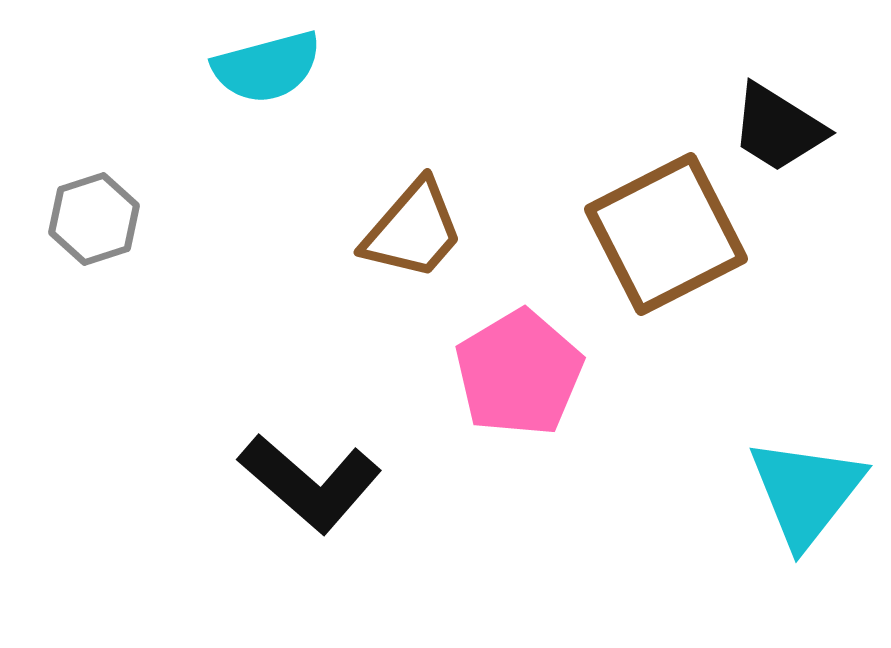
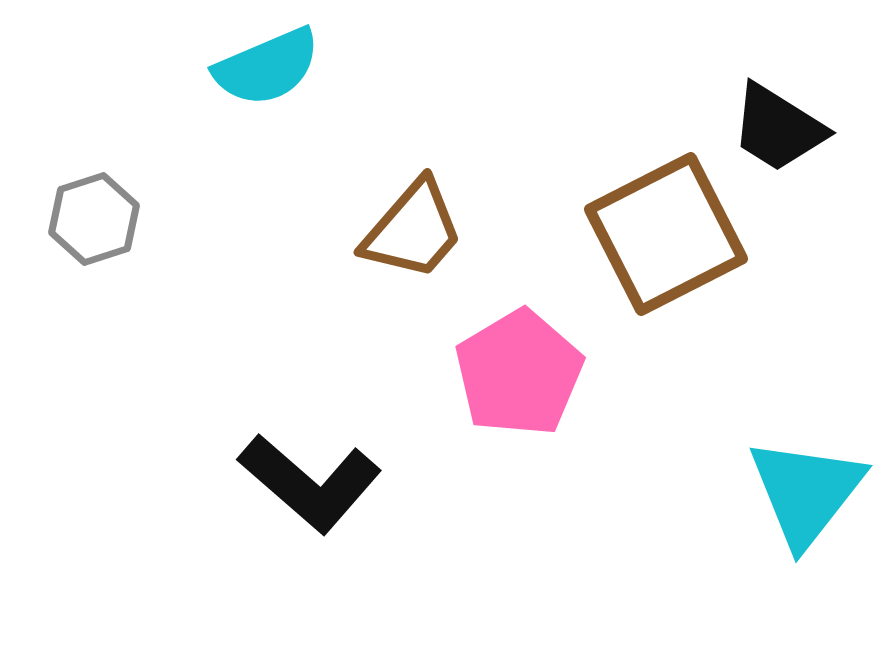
cyan semicircle: rotated 8 degrees counterclockwise
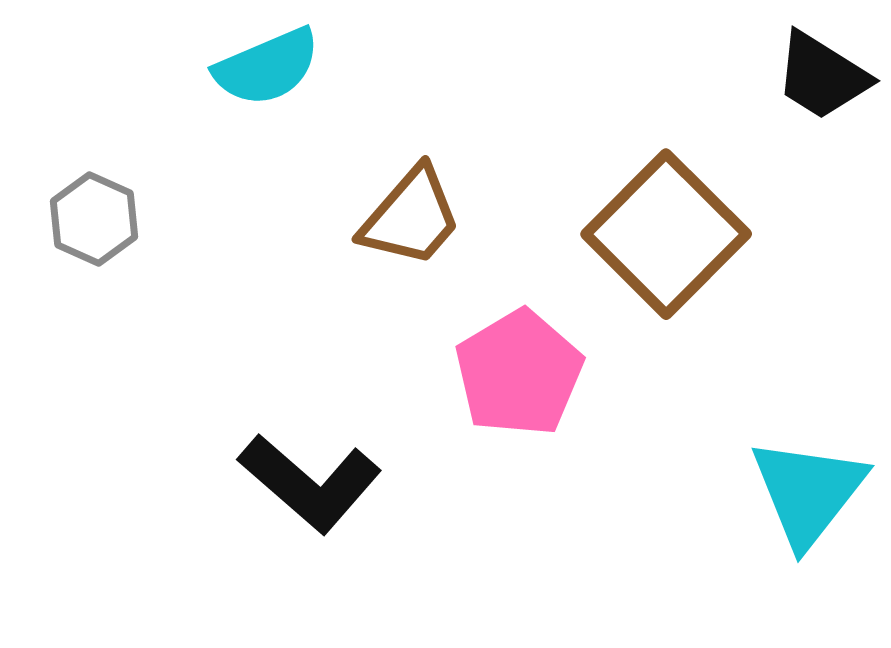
black trapezoid: moved 44 px right, 52 px up
gray hexagon: rotated 18 degrees counterclockwise
brown trapezoid: moved 2 px left, 13 px up
brown square: rotated 18 degrees counterclockwise
cyan triangle: moved 2 px right
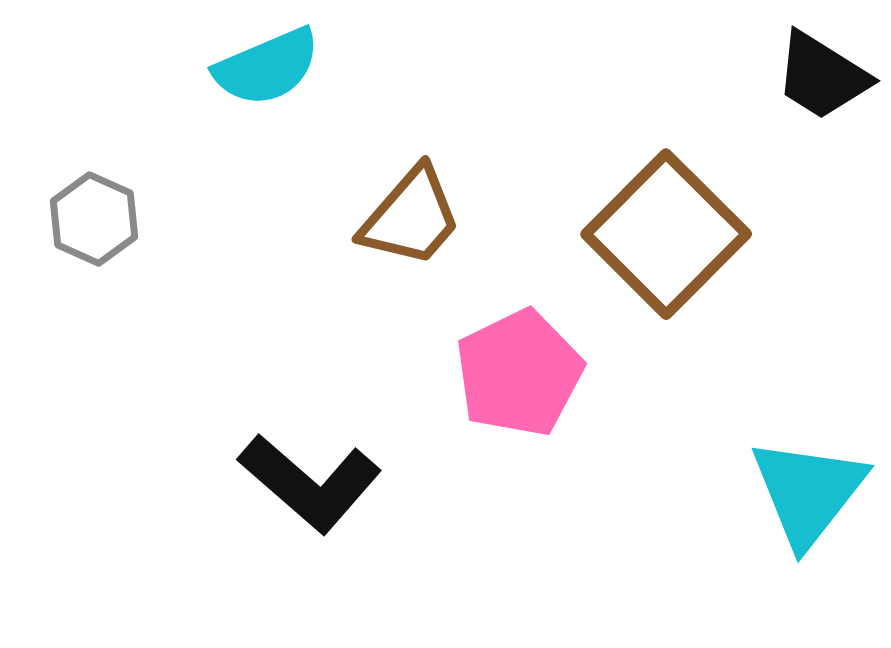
pink pentagon: rotated 5 degrees clockwise
